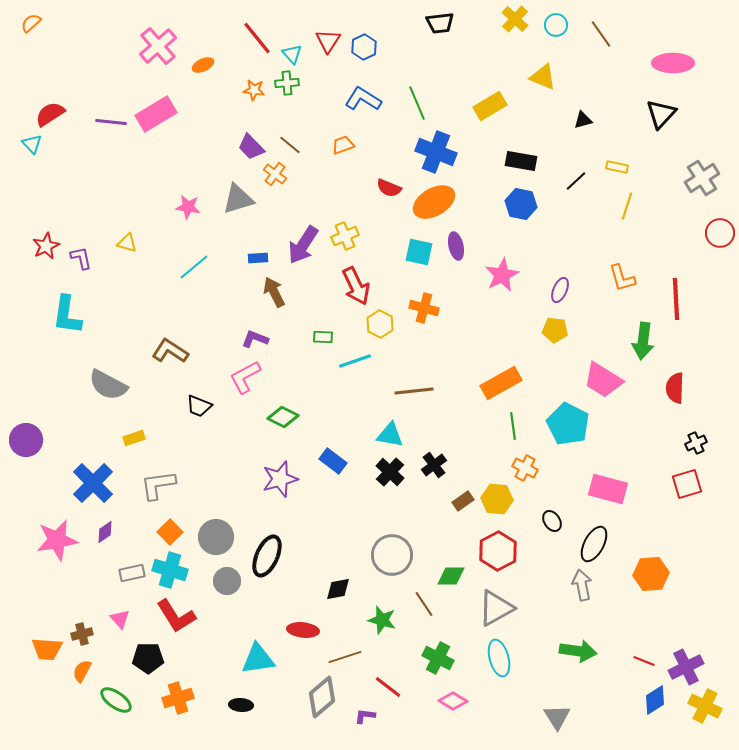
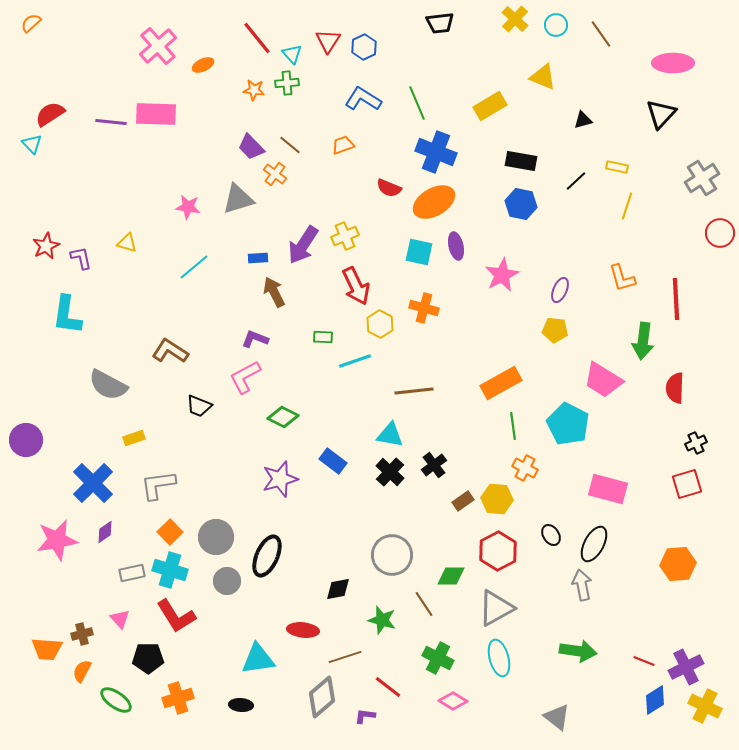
pink rectangle at (156, 114): rotated 33 degrees clockwise
black ellipse at (552, 521): moved 1 px left, 14 px down
orange hexagon at (651, 574): moved 27 px right, 10 px up
gray triangle at (557, 717): rotated 20 degrees counterclockwise
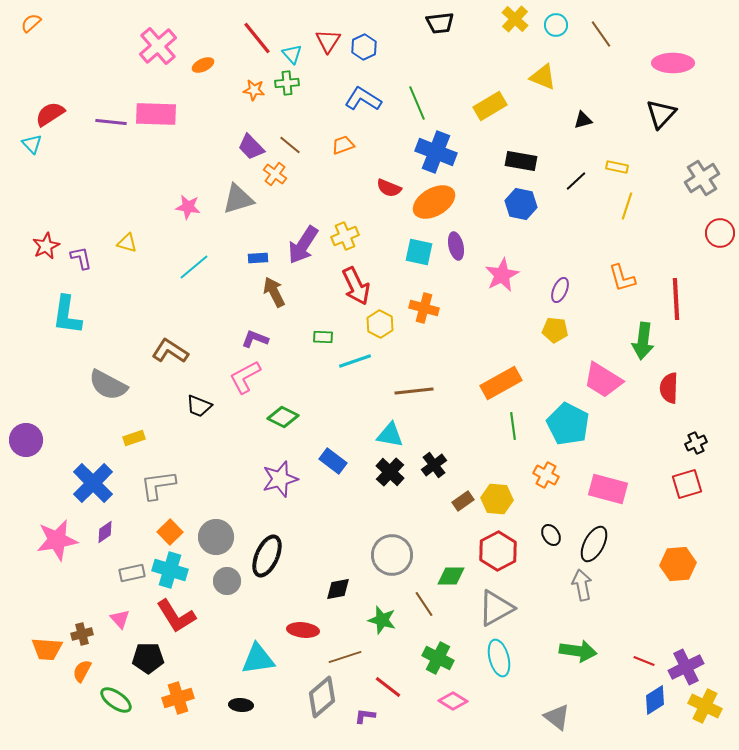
red semicircle at (675, 388): moved 6 px left
orange cross at (525, 468): moved 21 px right, 7 px down
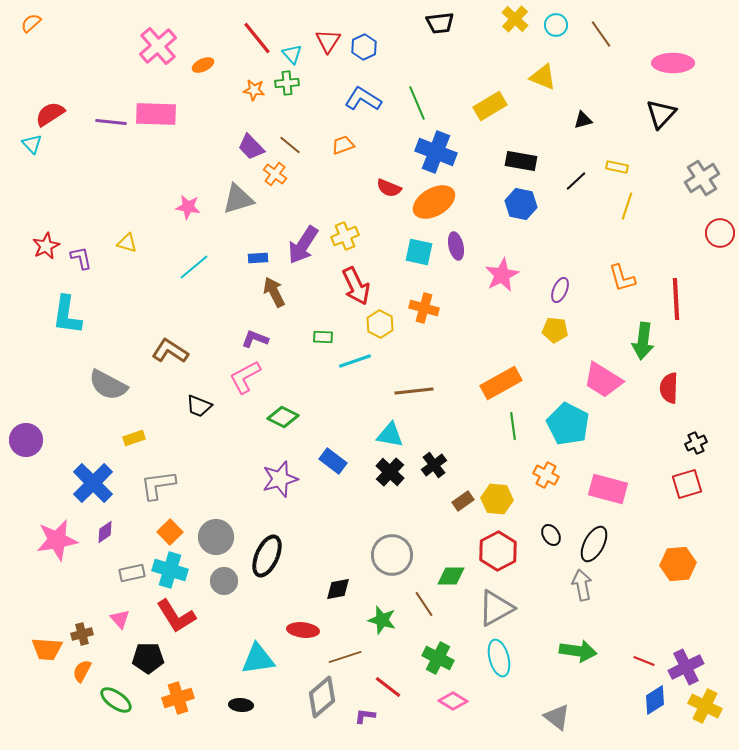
gray circle at (227, 581): moved 3 px left
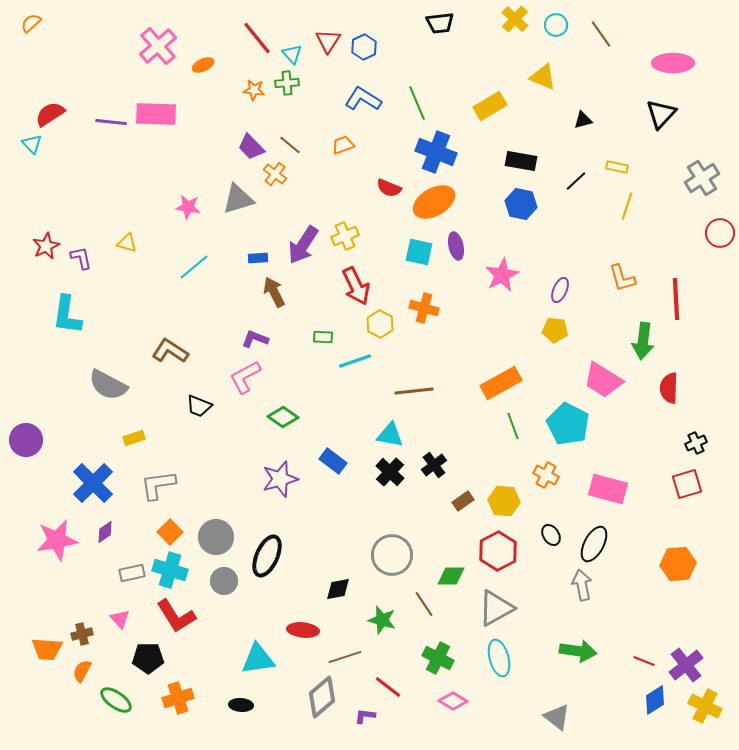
green diamond at (283, 417): rotated 8 degrees clockwise
green line at (513, 426): rotated 12 degrees counterclockwise
yellow hexagon at (497, 499): moved 7 px right, 2 px down
purple cross at (686, 667): moved 2 px up; rotated 12 degrees counterclockwise
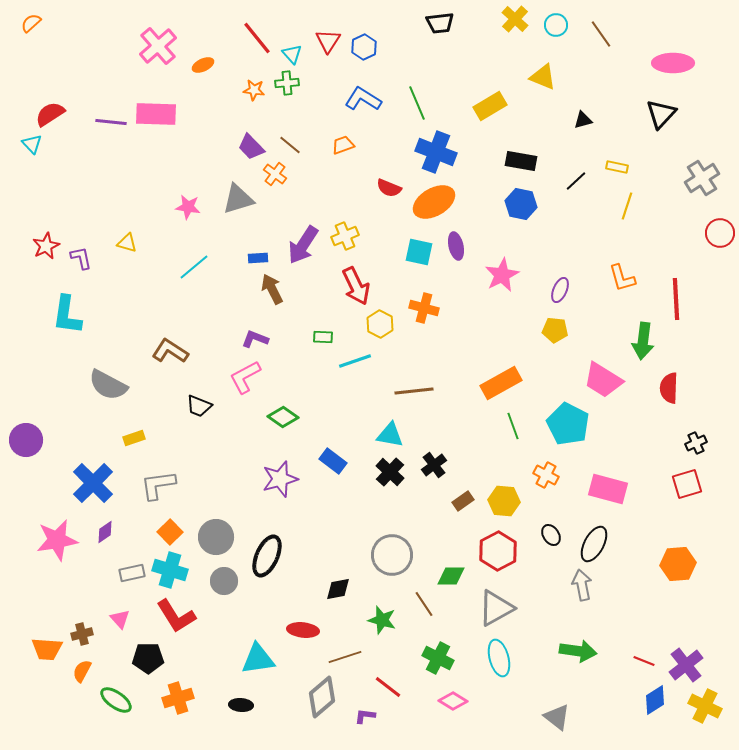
brown arrow at (274, 292): moved 2 px left, 3 px up
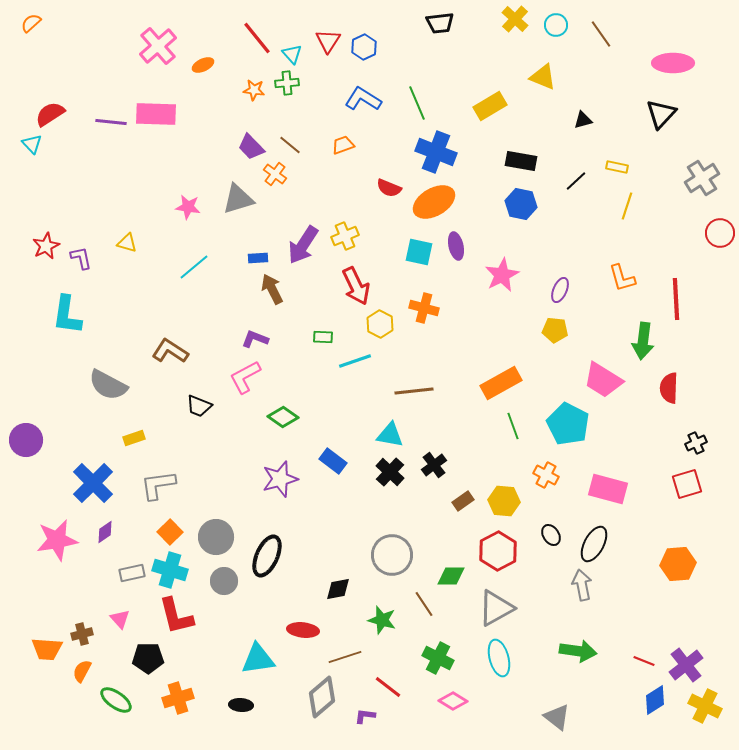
red L-shape at (176, 616): rotated 18 degrees clockwise
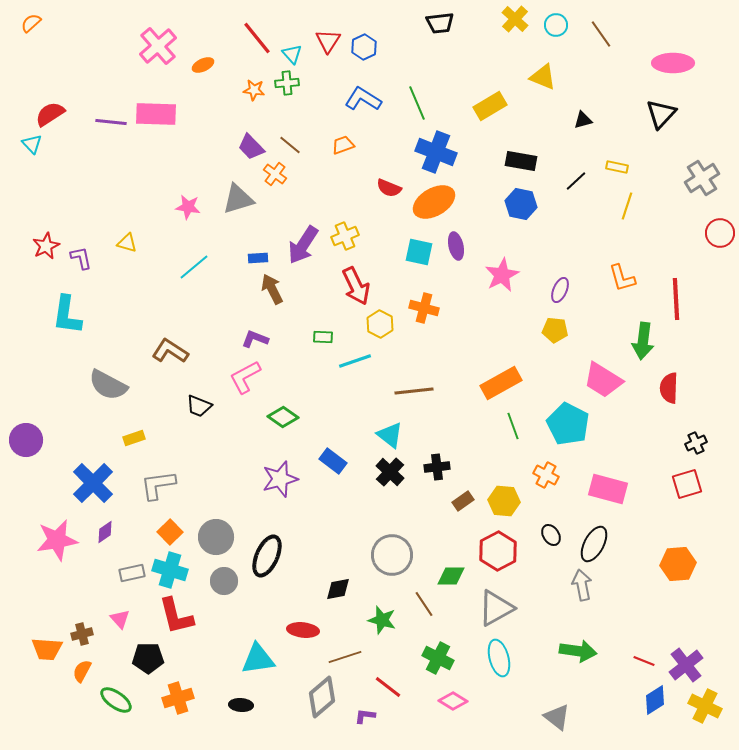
cyan triangle at (390, 435): rotated 28 degrees clockwise
black cross at (434, 465): moved 3 px right, 2 px down; rotated 30 degrees clockwise
